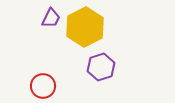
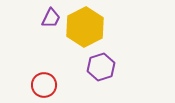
red circle: moved 1 px right, 1 px up
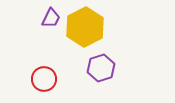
purple hexagon: moved 1 px down
red circle: moved 6 px up
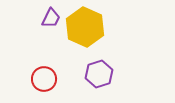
yellow hexagon: rotated 9 degrees counterclockwise
purple hexagon: moved 2 px left, 6 px down
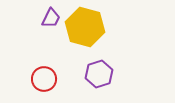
yellow hexagon: rotated 9 degrees counterclockwise
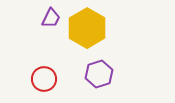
yellow hexagon: moved 2 px right, 1 px down; rotated 15 degrees clockwise
